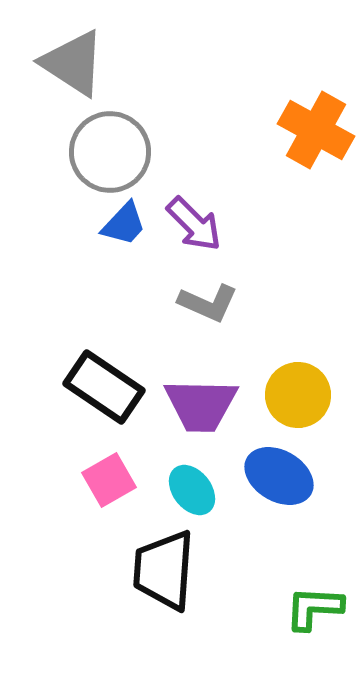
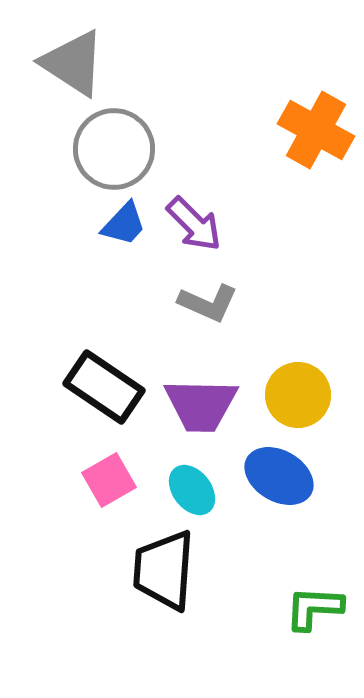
gray circle: moved 4 px right, 3 px up
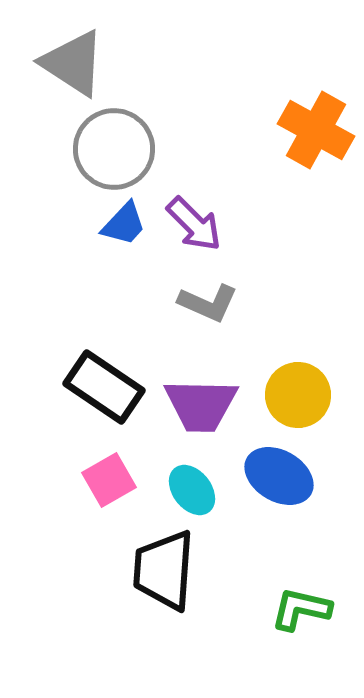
green L-shape: moved 13 px left, 1 px down; rotated 10 degrees clockwise
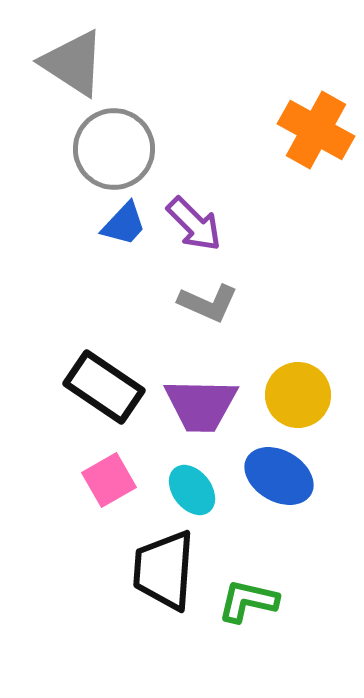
green L-shape: moved 53 px left, 8 px up
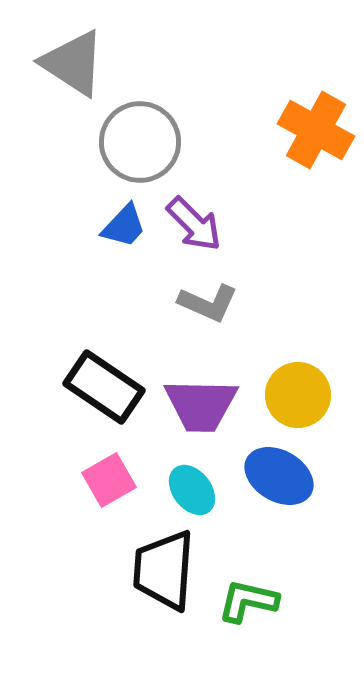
gray circle: moved 26 px right, 7 px up
blue trapezoid: moved 2 px down
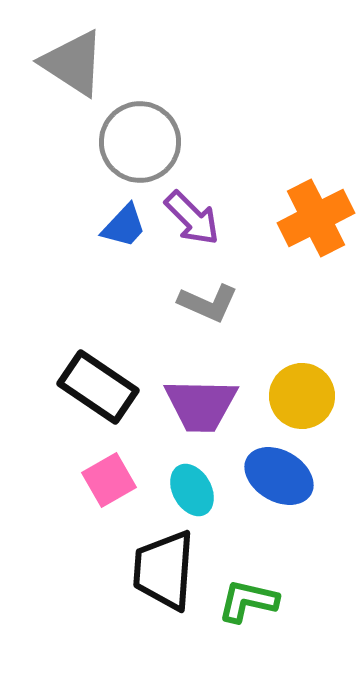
orange cross: moved 88 px down; rotated 34 degrees clockwise
purple arrow: moved 2 px left, 6 px up
black rectangle: moved 6 px left
yellow circle: moved 4 px right, 1 px down
cyan ellipse: rotated 9 degrees clockwise
